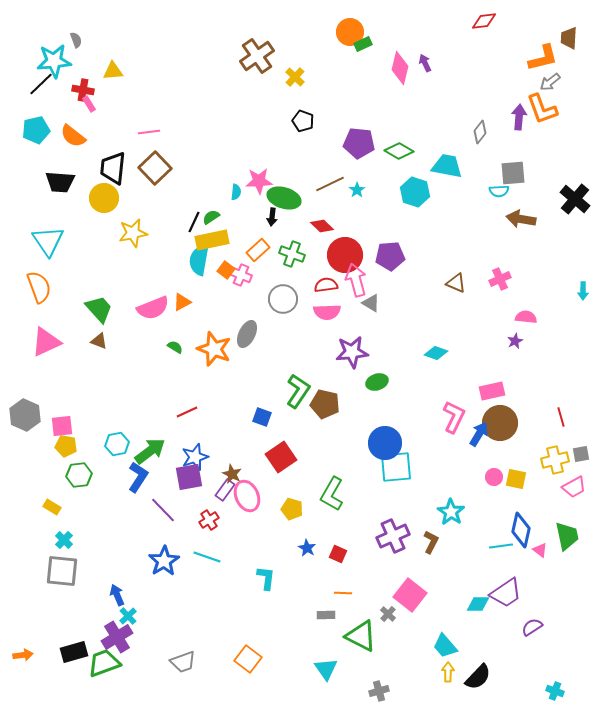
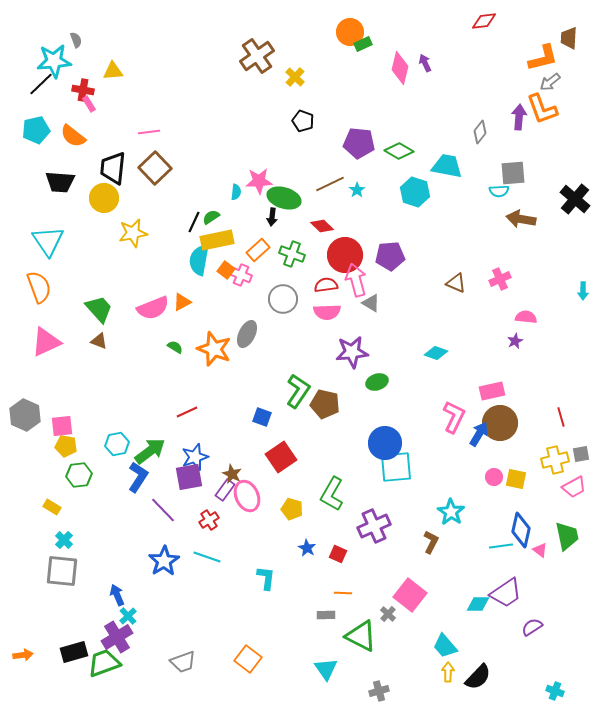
yellow rectangle at (212, 240): moved 5 px right
purple cross at (393, 536): moved 19 px left, 10 px up
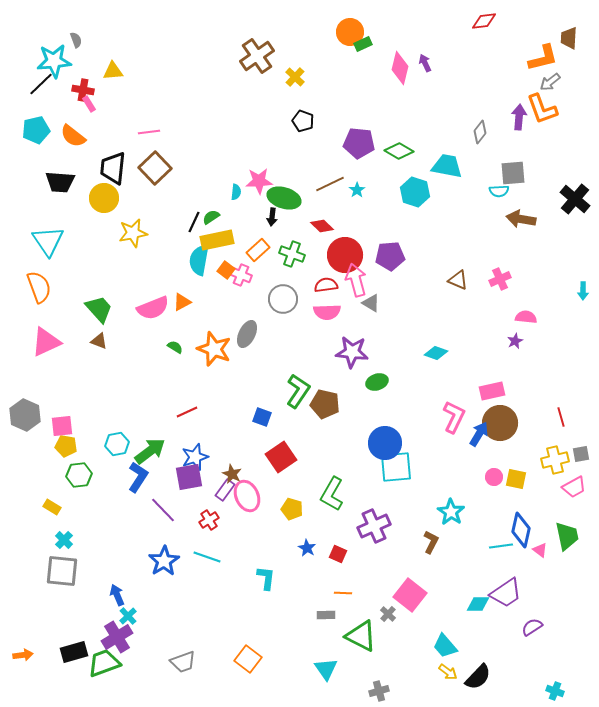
brown triangle at (456, 283): moved 2 px right, 3 px up
purple star at (352, 352): rotated 12 degrees clockwise
yellow arrow at (448, 672): rotated 126 degrees clockwise
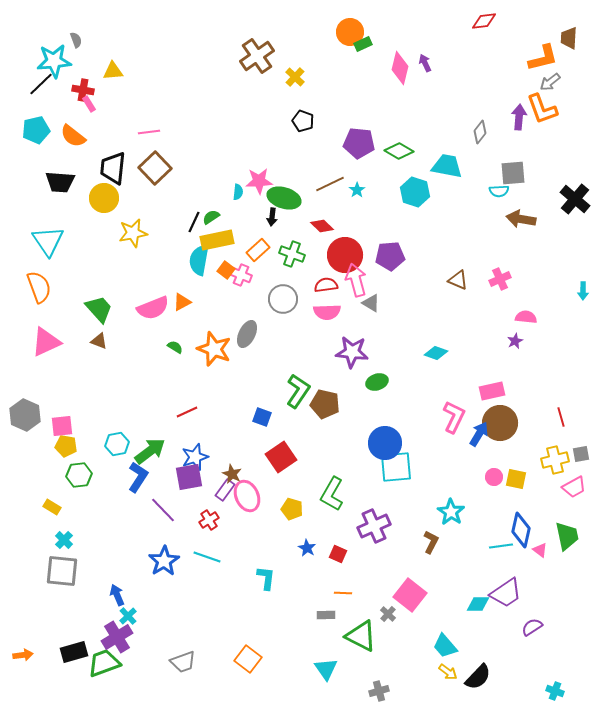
cyan semicircle at (236, 192): moved 2 px right
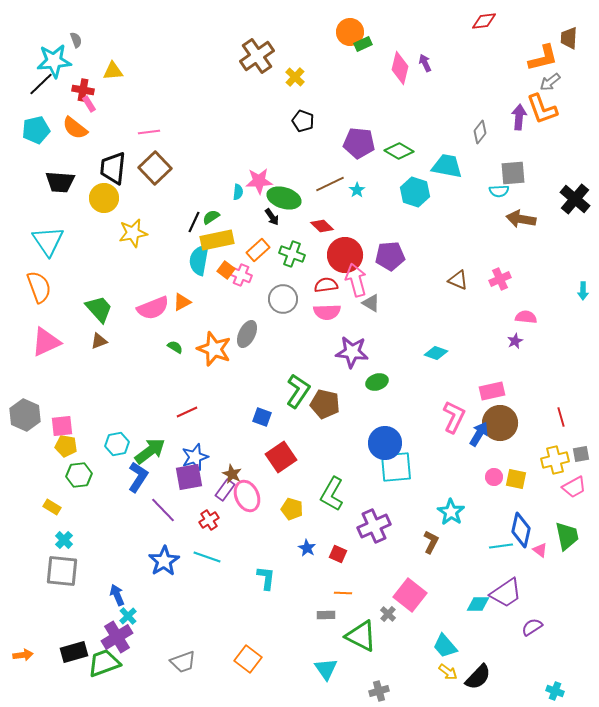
orange semicircle at (73, 136): moved 2 px right, 8 px up
black arrow at (272, 217): rotated 42 degrees counterclockwise
brown triangle at (99, 341): rotated 42 degrees counterclockwise
